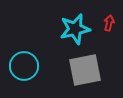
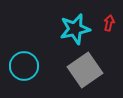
gray square: rotated 24 degrees counterclockwise
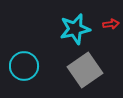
red arrow: moved 2 px right, 1 px down; rotated 70 degrees clockwise
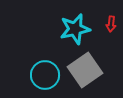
red arrow: rotated 105 degrees clockwise
cyan circle: moved 21 px right, 9 px down
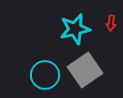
red arrow: moved 1 px up
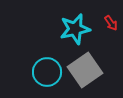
red arrow: rotated 42 degrees counterclockwise
cyan circle: moved 2 px right, 3 px up
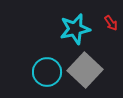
gray square: rotated 12 degrees counterclockwise
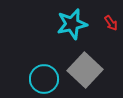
cyan star: moved 3 px left, 5 px up
cyan circle: moved 3 px left, 7 px down
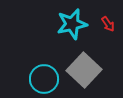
red arrow: moved 3 px left, 1 px down
gray square: moved 1 px left
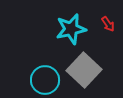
cyan star: moved 1 px left, 5 px down
cyan circle: moved 1 px right, 1 px down
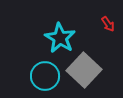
cyan star: moved 11 px left, 9 px down; rotated 28 degrees counterclockwise
cyan circle: moved 4 px up
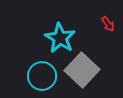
gray square: moved 2 px left
cyan circle: moved 3 px left
